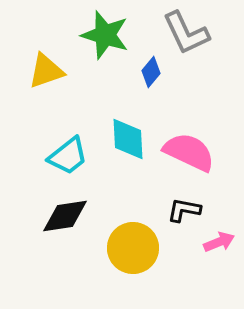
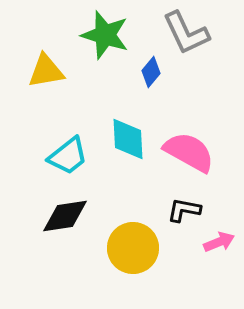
yellow triangle: rotated 9 degrees clockwise
pink semicircle: rotated 4 degrees clockwise
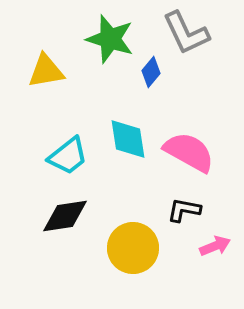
green star: moved 5 px right, 4 px down
cyan diamond: rotated 6 degrees counterclockwise
pink arrow: moved 4 px left, 4 px down
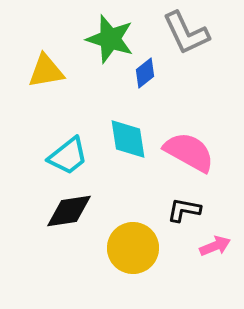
blue diamond: moved 6 px left, 1 px down; rotated 12 degrees clockwise
black diamond: moved 4 px right, 5 px up
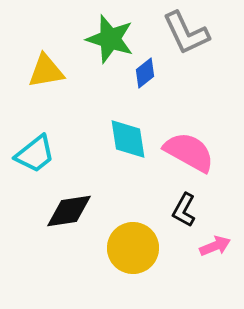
cyan trapezoid: moved 33 px left, 2 px up
black L-shape: rotated 72 degrees counterclockwise
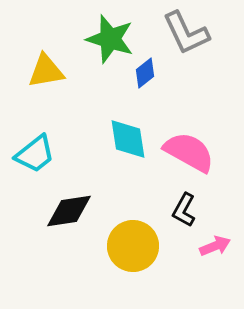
yellow circle: moved 2 px up
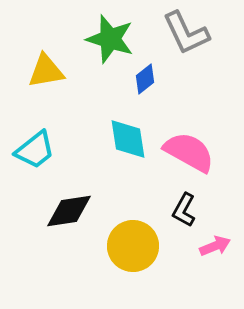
blue diamond: moved 6 px down
cyan trapezoid: moved 4 px up
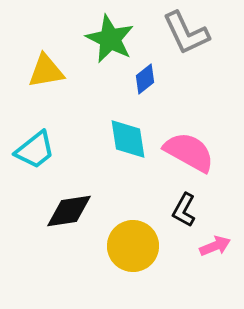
green star: rotated 9 degrees clockwise
